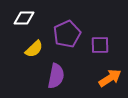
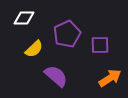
purple semicircle: rotated 60 degrees counterclockwise
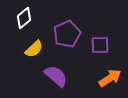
white diamond: rotated 40 degrees counterclockwise
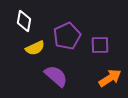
white diamond: moved 3 px down; rotated 40 degrees counterclockwise
purple pentagon: moved 2 px down
yellow semicircle: moved 1 px right, 1 px up; rotated 18 degrees clockwise
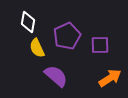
white diamond: moved 4 px right, 1 px down
yellow semicircle: moved 2 px right; rotated 90 degrees clockwise
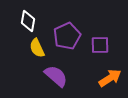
white diamond: moved 1 px up
